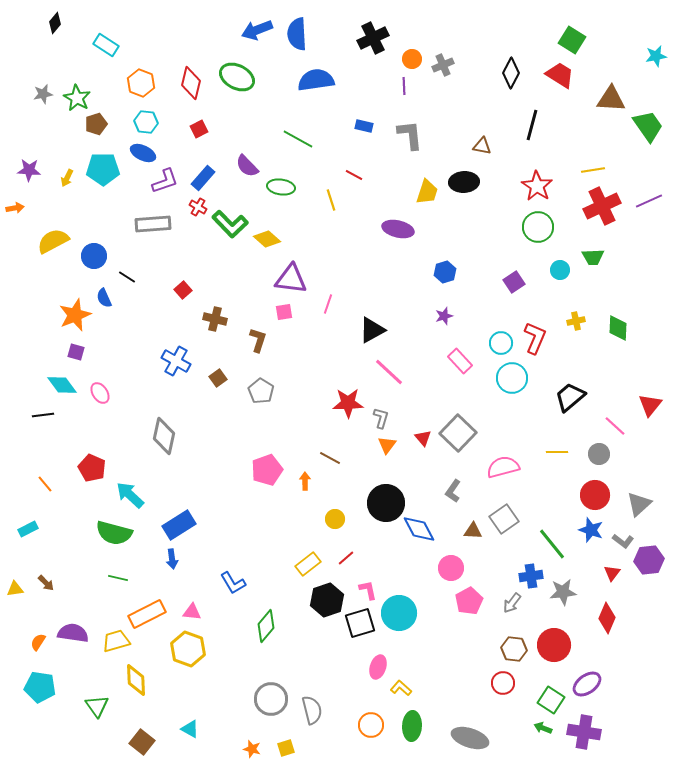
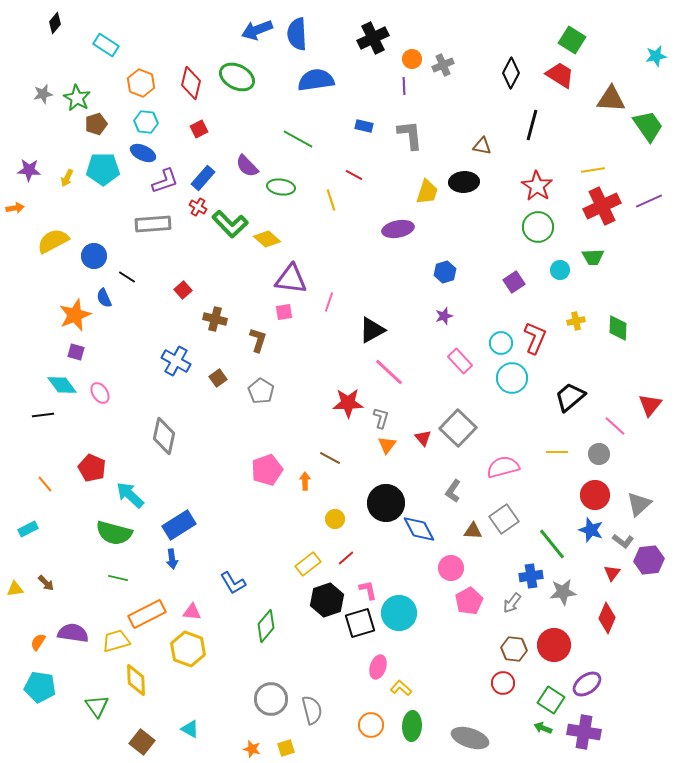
purple ellipse at (398, 229): rotated 24 degrees counterclockwise
pink line at (328, 304): moved 1 px right, 2 px up
gray square at (458, 433): moved 5 px up
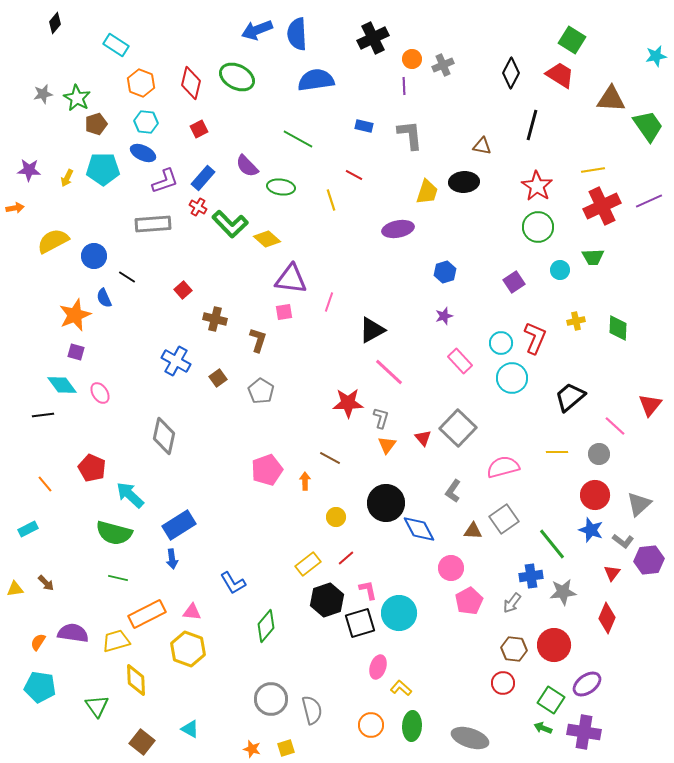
cyan rectangle at (106, 45): moved 10 px right
yellow circle at (335, 519): moved 1 px right, 2 px up
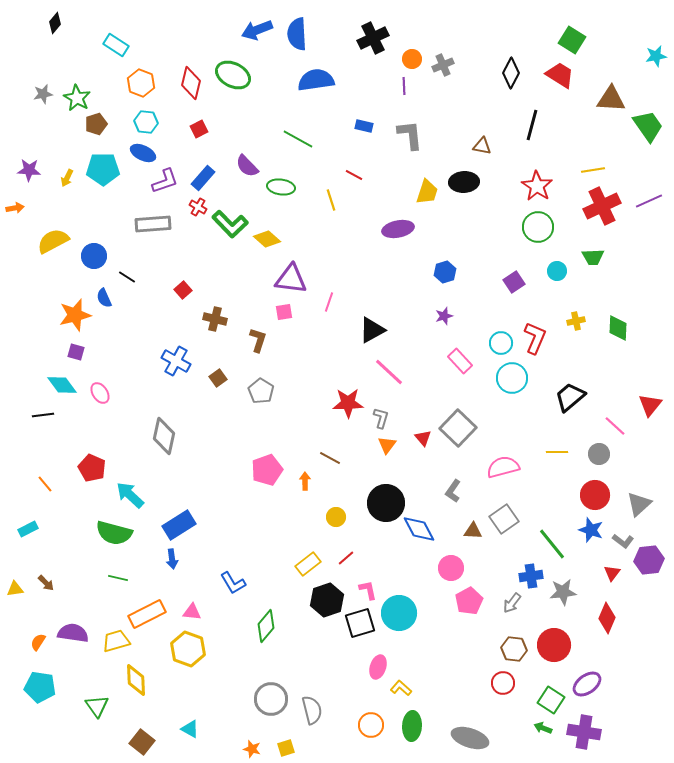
green ellipse at (237, 77): moved 4 px left, 2 px up
cyan circle at (560, 270): moved 3 px left, 1 px down
orange star at (75, 315): rotated 8 degrees clockwise
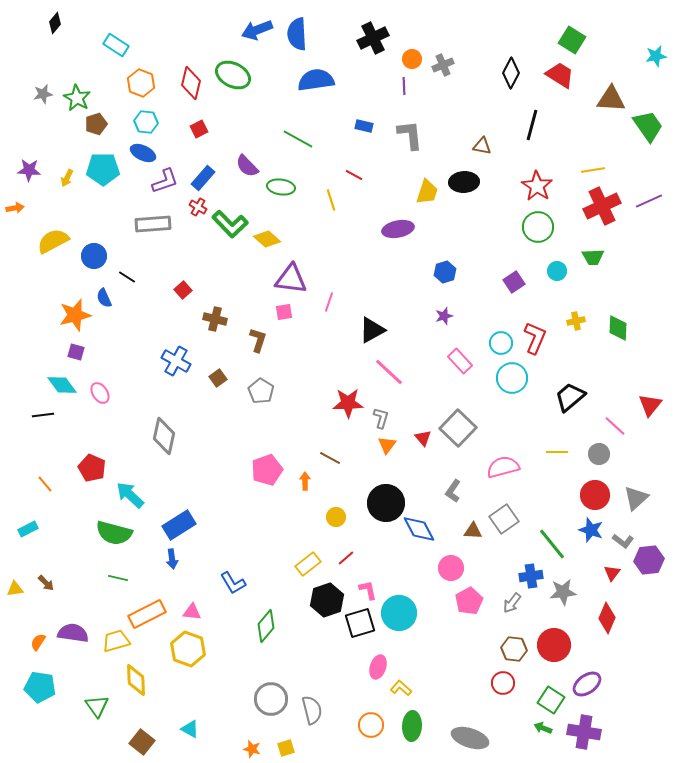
gray triangle at (639, 504): moved 3 px left, 6 px up
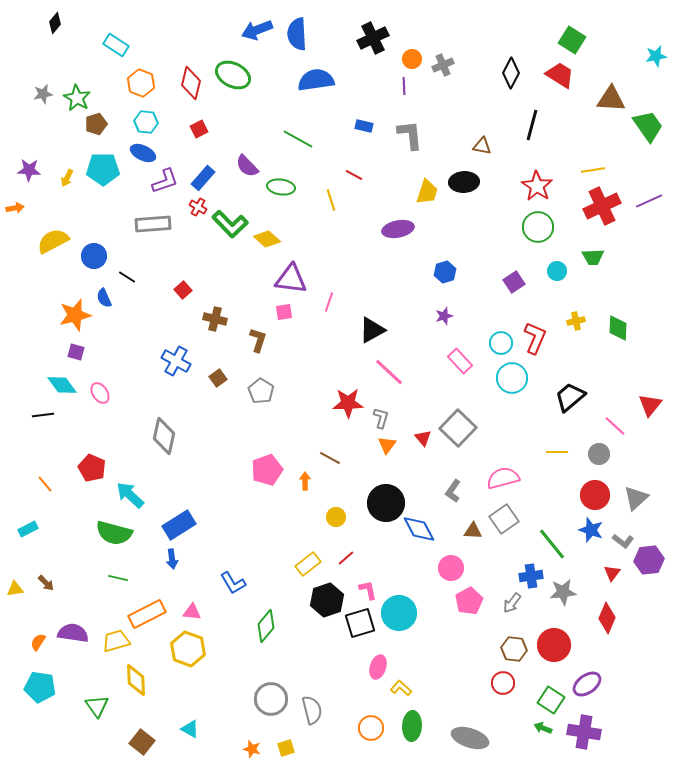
pink semicircle at (503, 467): moved 11 px down
orange circle at (371, 725): moved 3 px down
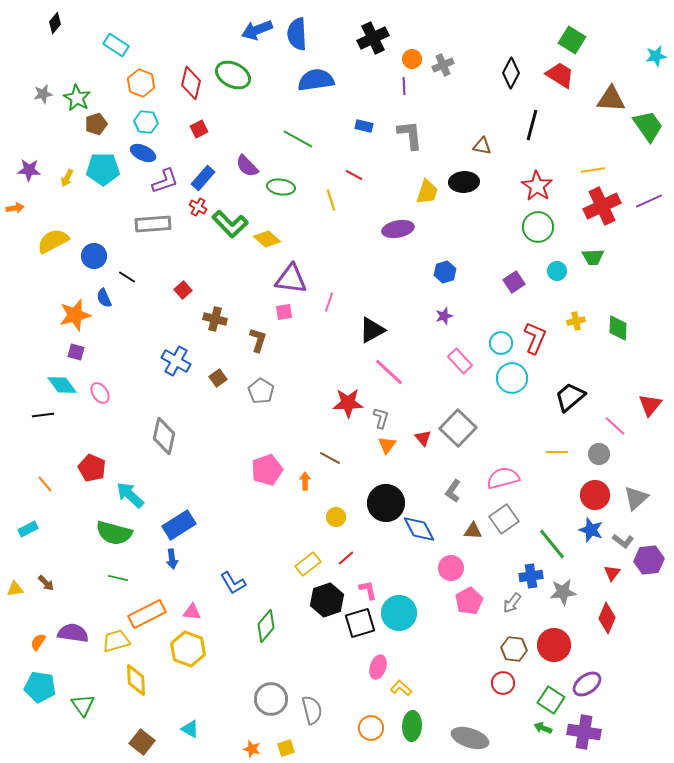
green triangle at (97, 706): moved 14 px left, 1 px up
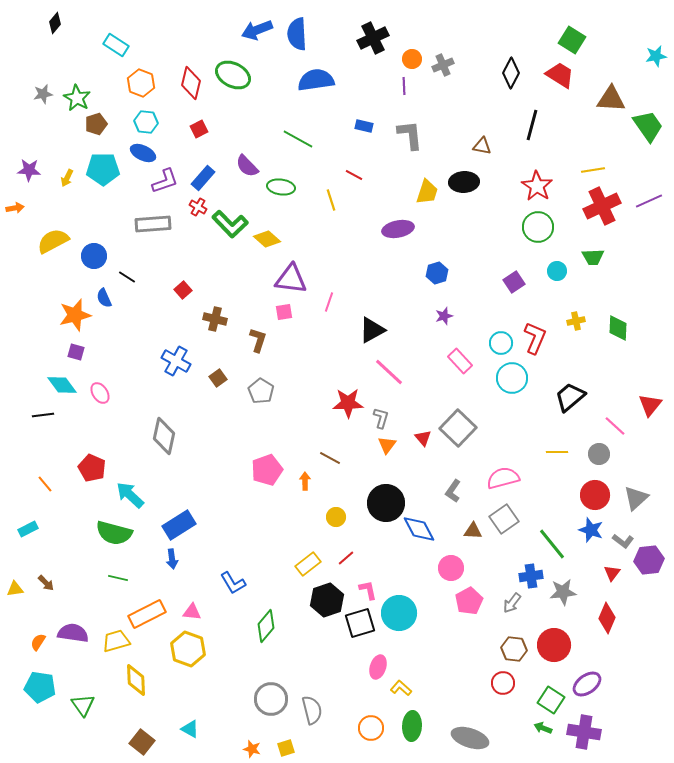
blue hexagon at (445, 272): moved 8 px left, 1 px down
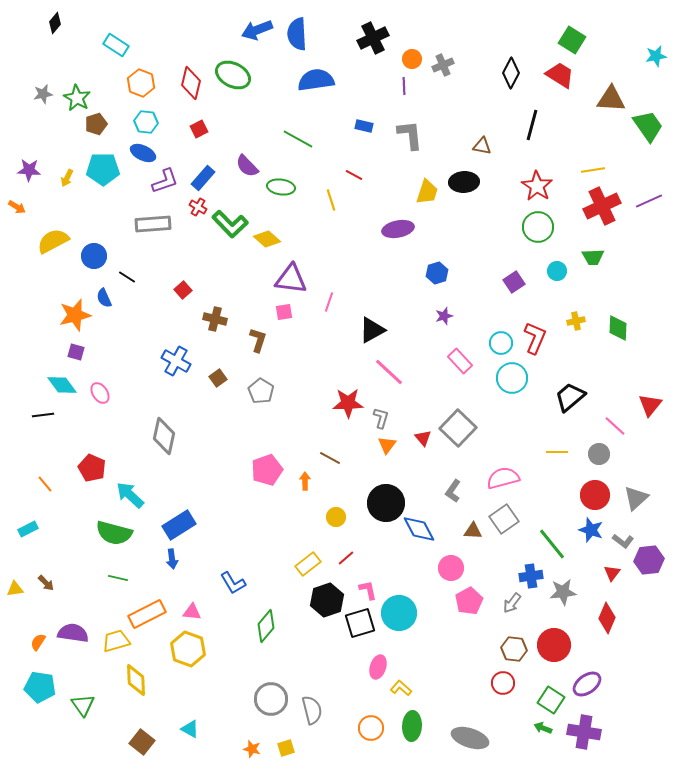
orange arrow at (15, 208): moved 2 px right, 1 px up; rotated 42 degrees clockwise
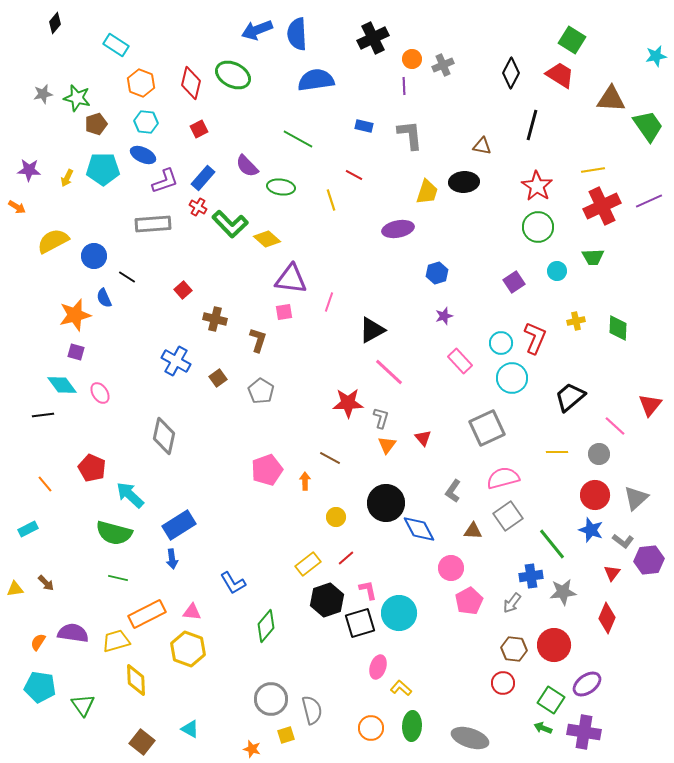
green star at (77, 98): rotated 16 degrees counterclockwise
blue ellipse at (143, 153): moved 2 px down
gray square at (458, 428): moved 29 px right; rotated 21 degrees clockwise
gray square at (504, 519): moved 4 px right, 3 px up
yellow square at (286, 748): moved 13 px up
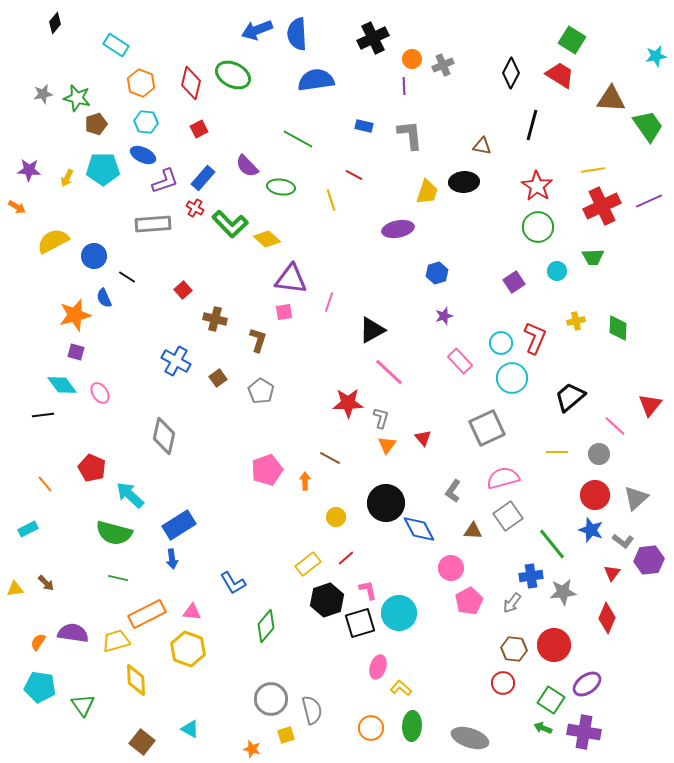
red cross at (198, 207): moved 3 px left, 1 px down
